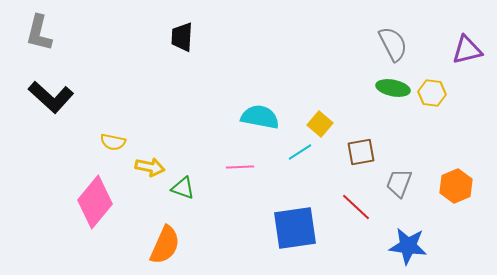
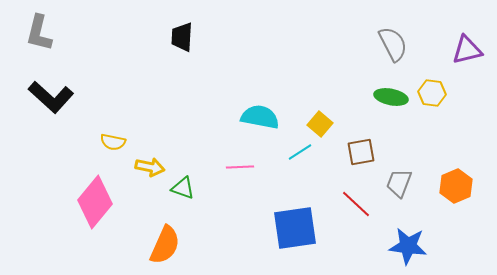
green ellipse: moved 2 px left, 9 px down
red line: moved 3 px up
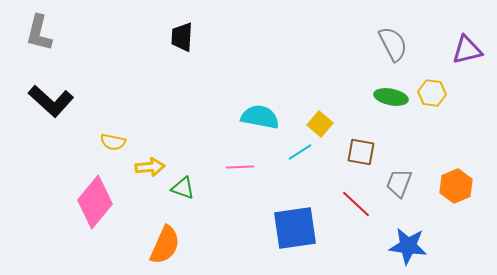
black L-shape: moved 4 px down
brown square: rotated 20 degrees clockwise
yellow arrow: rotated 16 degrees counterclockwise
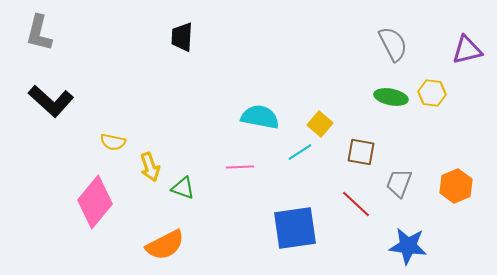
yellow arrow: rotated 76 degrees clockwise
orange semicircle: rotated 39 degrees clockwise
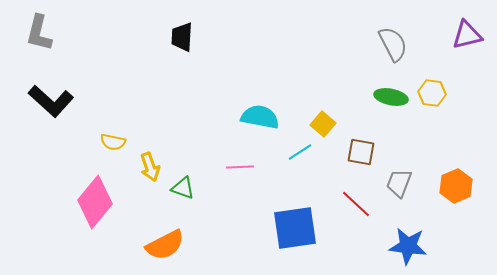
purple triangle: moved 15 px up
yellow square: moved 3 px right
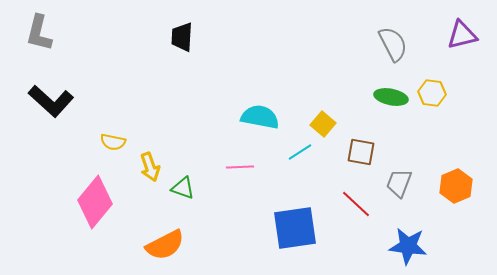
purple triangle: moved 5 px left
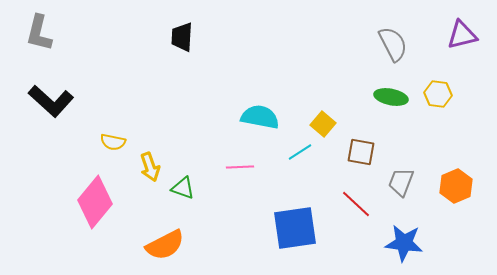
yellow hexagon: moved 6 px right, 1 px down
gray trapezoid: moved 2 px right, 1 px up
blue star: moved 4 px left, 3 px up
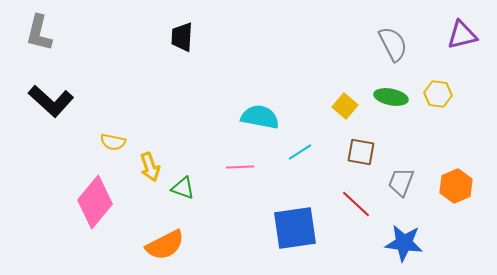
yellow square: moved 22 px right, 18 px up
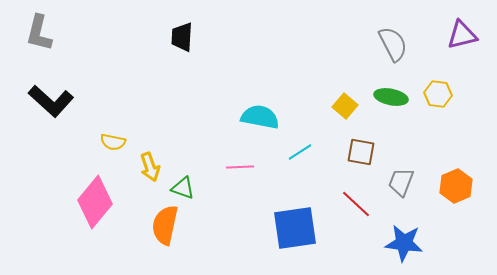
orange semicircle: moved 20 px up; rotated 129 degrees clockwise
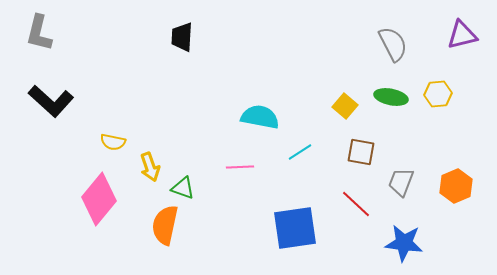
yellow hexagon: rotated 12 degrees counterclockwise
pink diamond: moved 4 px right, 3 px up
